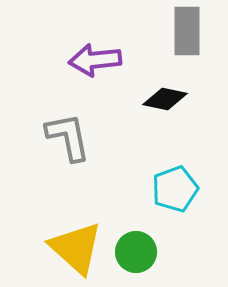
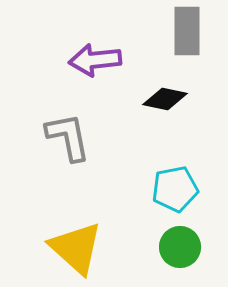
cyan pentagon: rotated 9 degrees clockwise
green circle: moved 44 px right, 5 px up
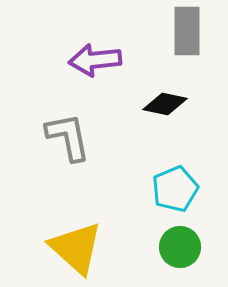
black diamond: moved 5 px down
cyan pentagon: rotated 12 degrees counterclockwise
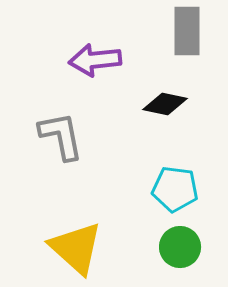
gray L-shape: moved 7 px left, 1 px up
cyan pentagon: rotated 30 degrees clockwise
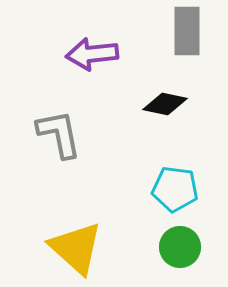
purple arrow: moved 3 px left, 6 px up
gray L-shape: moved 2 px left, 2 px up
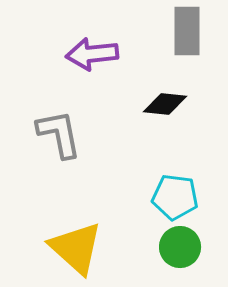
black diamond: rotated 6 degrees counterclockwise
cyan pentagon: moved 8 px down
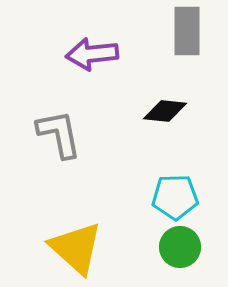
black diamond: moved 7 px down
cyan pentagon: rotated 9 degrees counterclockwise
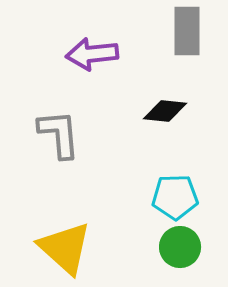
gray L-shape: rotated 6 degrees clockwise
yellow triangle: moved 11 px left
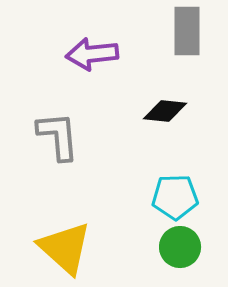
gray L-shape: moved 1 px left, 2 px down
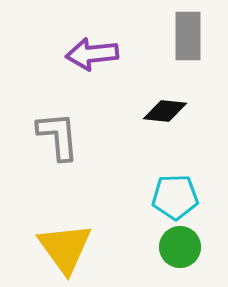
gray rectangle: moved 1 px right, 5 px down
yellow triangle: rotated 12 degrees clockwise
